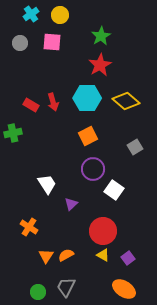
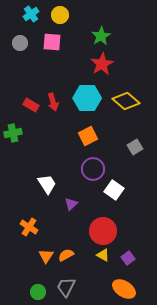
red star: moved 2 px right, 1 px up
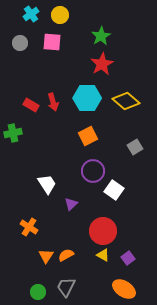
purple circle: moved 2 px down
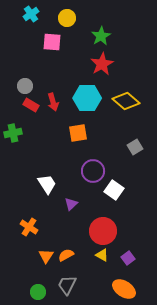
yellow circle: moved 7 px right, 3 px down
gray circle: moved 5 px right, 43 px down
orange square: moved 10 px left, 3 px up; rotated 18 degrees clockwise
yellow triangle: moved 1 px left
gray trapezoid: moved 1 px right, 2 px up
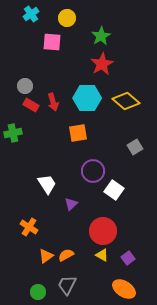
orange triangle: rotated 21 degrees clockwise
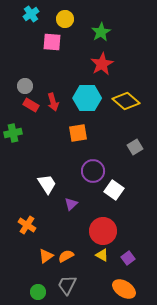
yellow circle: moved 2 px left, 1 px down
green star: moved 4 px up
orange cross: moved 2 px left, 2 px up
orange semicircle: moved 1 px down
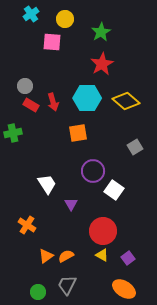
purple triangle: rotated 16 degrees counterclockwise
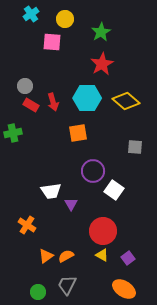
gray square: rotated 35 degrees clockwise
white trapezoid: moved 4 px right, 7 px down; rotated 115 degrees clockwise
